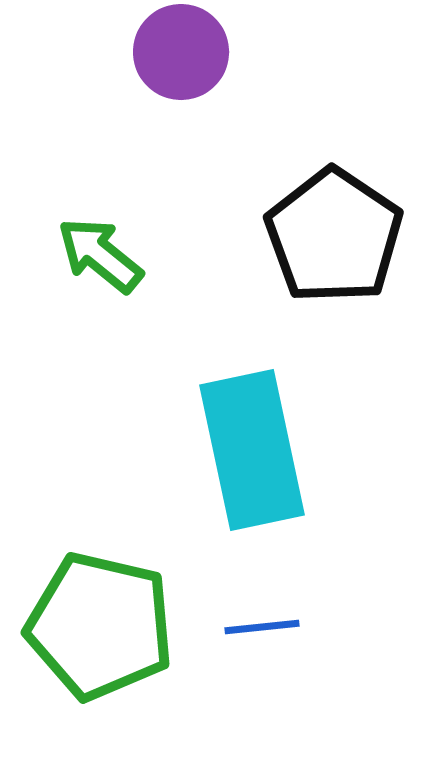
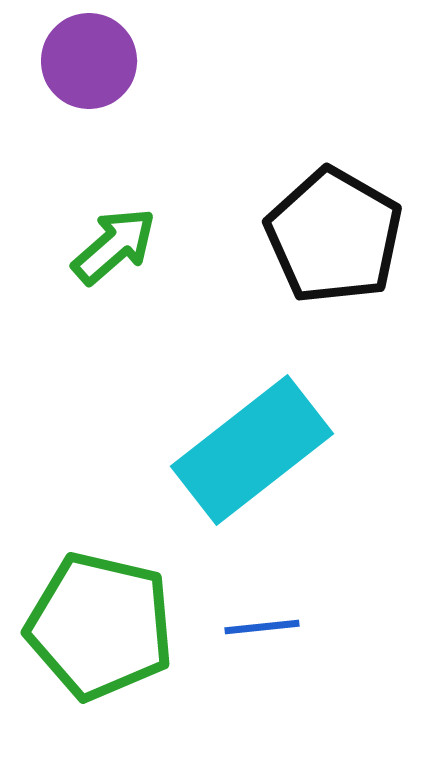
purple circle: moved 92 px left, 9 px down
black pentagon: rotated 4 degrees counterclockwise
green arrow: moved 14 px right, 9 px up; rotated 100 degrees clockwise
cyan rectangle: rotated 64 degrees clockwise
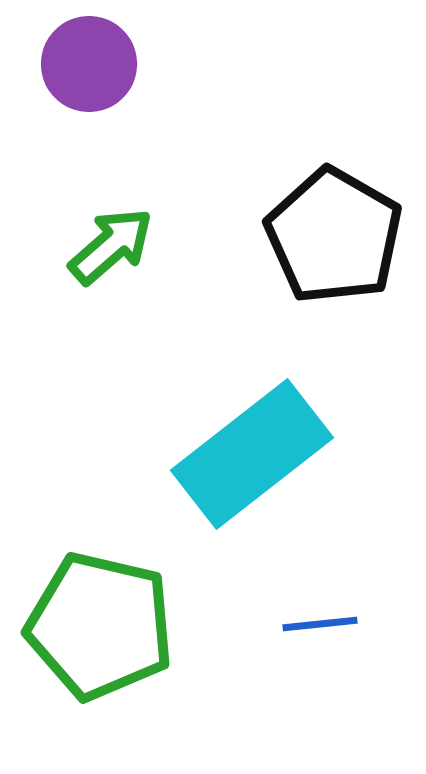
purple circle: moved 3 px down
green arrow: moved 3 px left
cyan rectangle: moved 4 px down
blue line: moved 58 px right, 3 px up
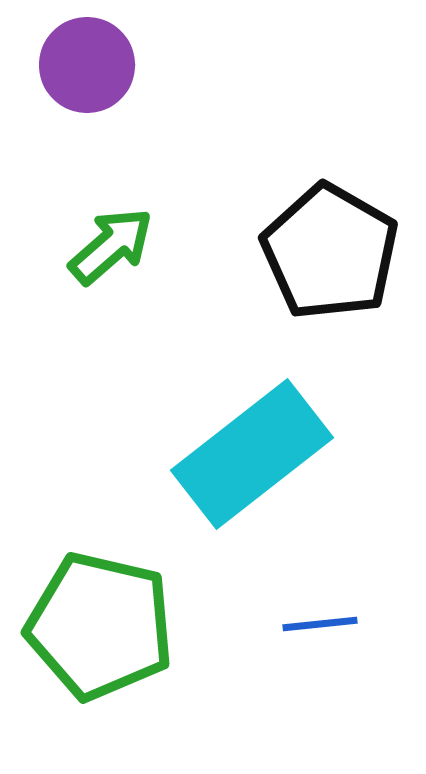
purple circle: moved 2 px left, 1 px down
black pentagon: moved 4 px left, 16 px down
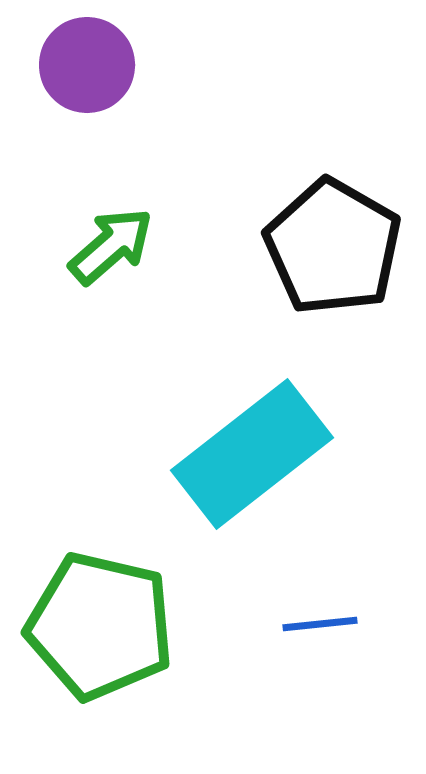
black pentagon: moved 3 px right, 5 px up
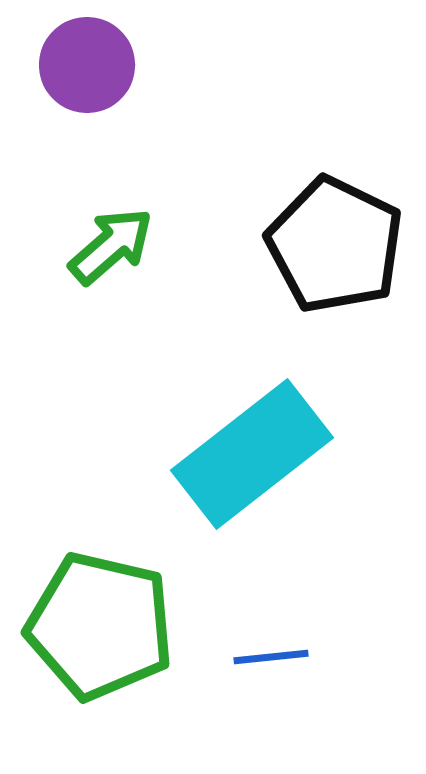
black pentagon: moved 2 px right, 2 px up; rotated 4 degrees counterclockwise
blue line: moved 49 px left, 33 px down
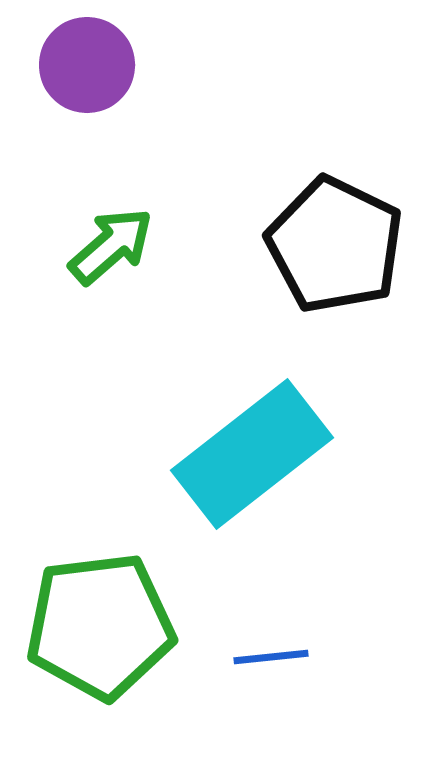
green pentagon: rotated 20 degrees counterclockwise
